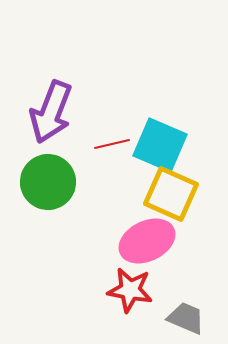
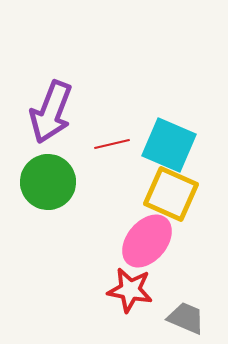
cyan square: moved 9 px right
pink ellipse: rotated 24 degrees counterclockwise
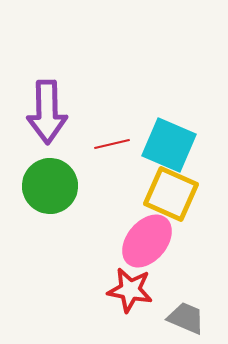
purple arrow: moved 4 px left; rotated 22 degrees counterclockwise
green circle: moved 2 px right, 4 px down
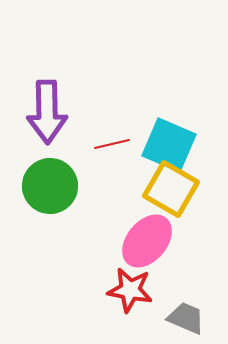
yellow square: moved 5 px up; rotated 6 degrees clockwise
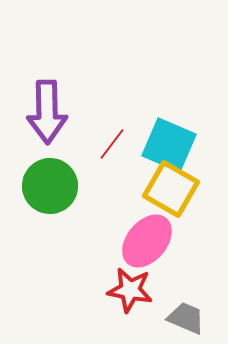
red line: rotated 40 degrees counterclockwise
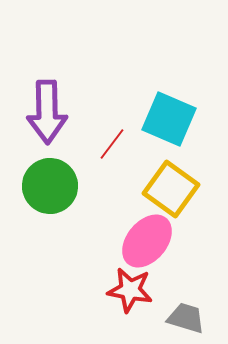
cyan square: moved 26 px up
yellow square: rotated 6 degrees clockwise
gray trapezoid: rotated 6 degrees counterclockwise
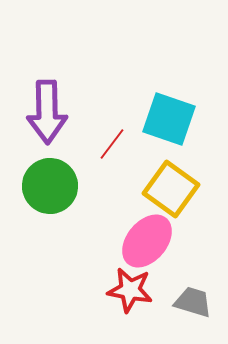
cyan square: rotated 4 degrees counterclockwise
gray trapezoid: moved 7 px right, 16 px up
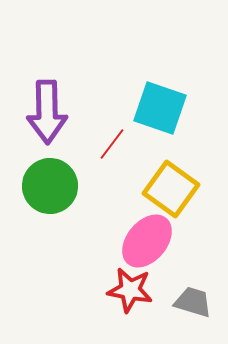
cyan square: moved 9 px left, 11 px up
